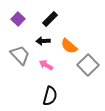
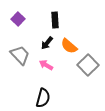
black rectangle: moved 5 px right, 1 px down; rotated 49 degrees counterclockwise
black arrow: moved 4 px right, 2 px down; rotated 48 degrees counterclockwise
black semicircle: moved 7 px left, 2 px down
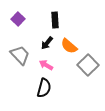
black semicircle: moved 1 px right, 10 px up
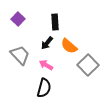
black rectangle: moved 2 px down
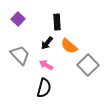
black rectangle: moved 2 px right
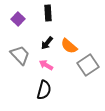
black rectangle: moved 9 px left, 9 px up
gray square: rotated 10 degrees clockwise
black semicircle: moved 2 px down
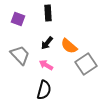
purple square: rotated 24 degrees counterclockwise
gray square: moved 2 px left, 1 px up
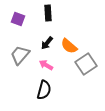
gray trapezoid: rotated 95 degrees counterclockwise
